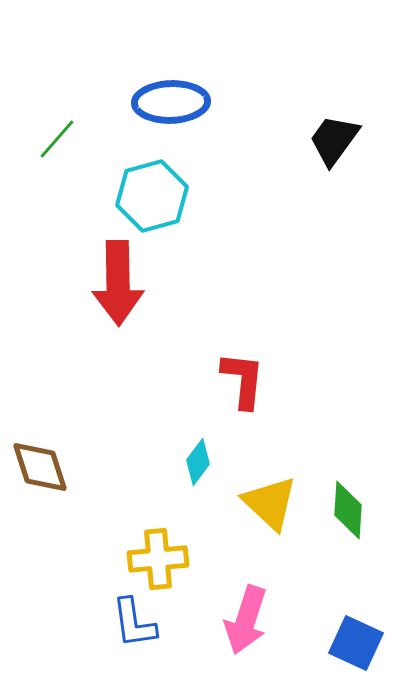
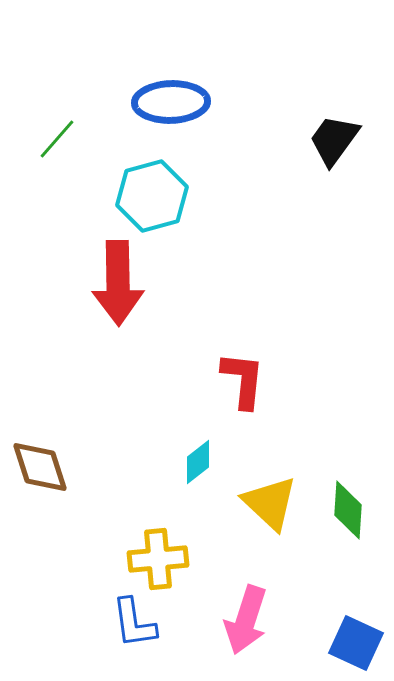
cyan diamond: rotated 15 degrees clockwise
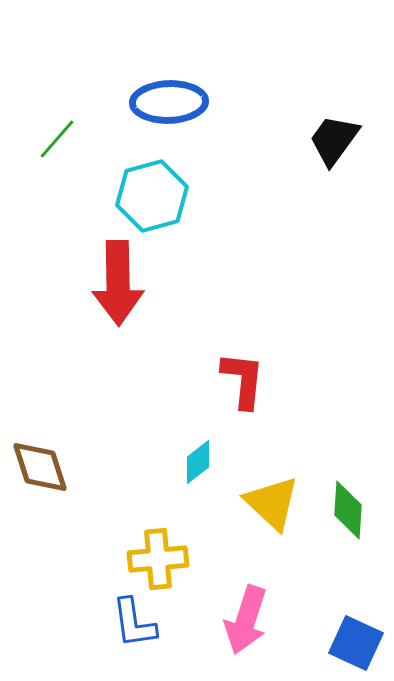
blue ellipse: moved 2 px left
yellow triangle: moved 2 px right
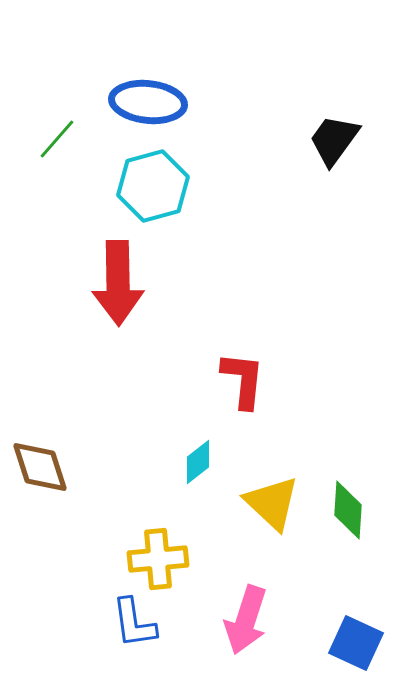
blue ellipse: moved 21 px left; rotated 8 degrees clockwise
cyan hexagon: moved 1 px right, 10 px up
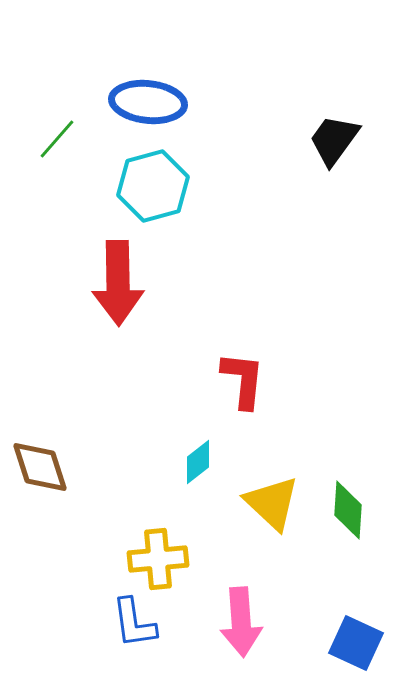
pink arrow: moved 5 px left, 2 px down; rotated 22 degrees counterclockwise
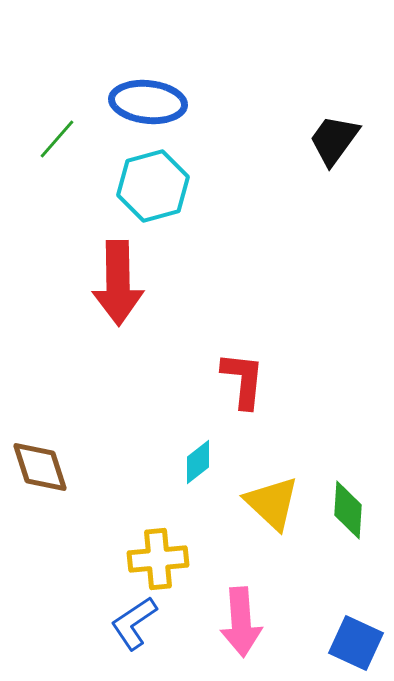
blue L-shape: rotated 64 degrees clockwise
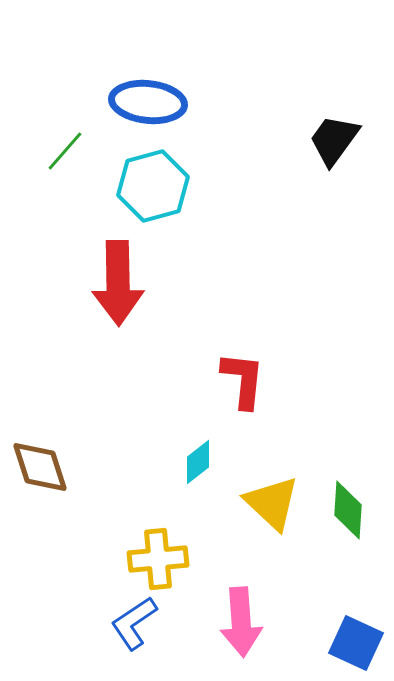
green line: moved 8 px right, 12 px down
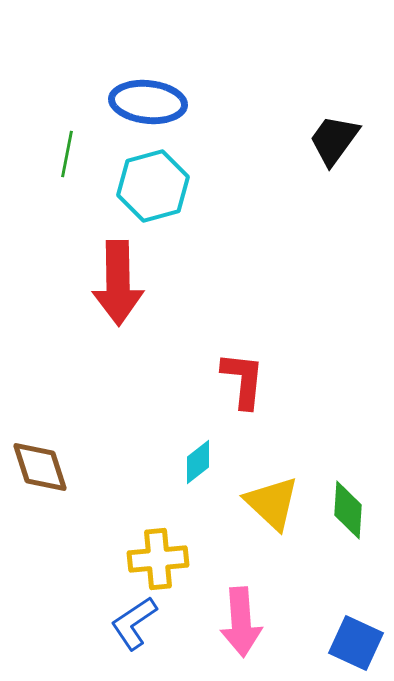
green line: moved 2 px right, 3 px down; rotated 30 degrees counterclockwise
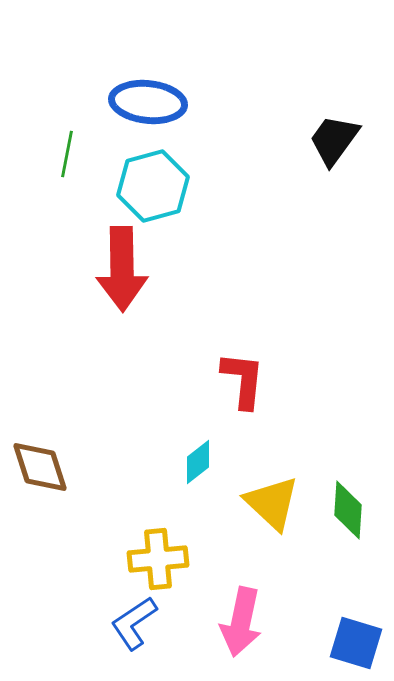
red arrow: moved 4 px right, 14 px up
pink arrow: rotated 16 degrees clockwise
blue square: rotated 8 degrees counterclockwise
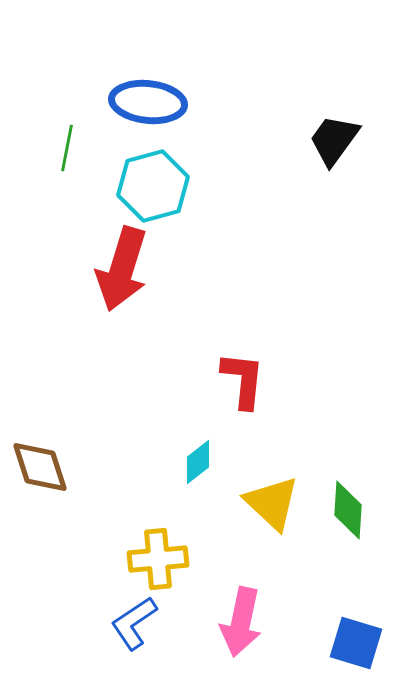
green line: moved 6 px up
red arrow: rotated 18 degrees clockwise
